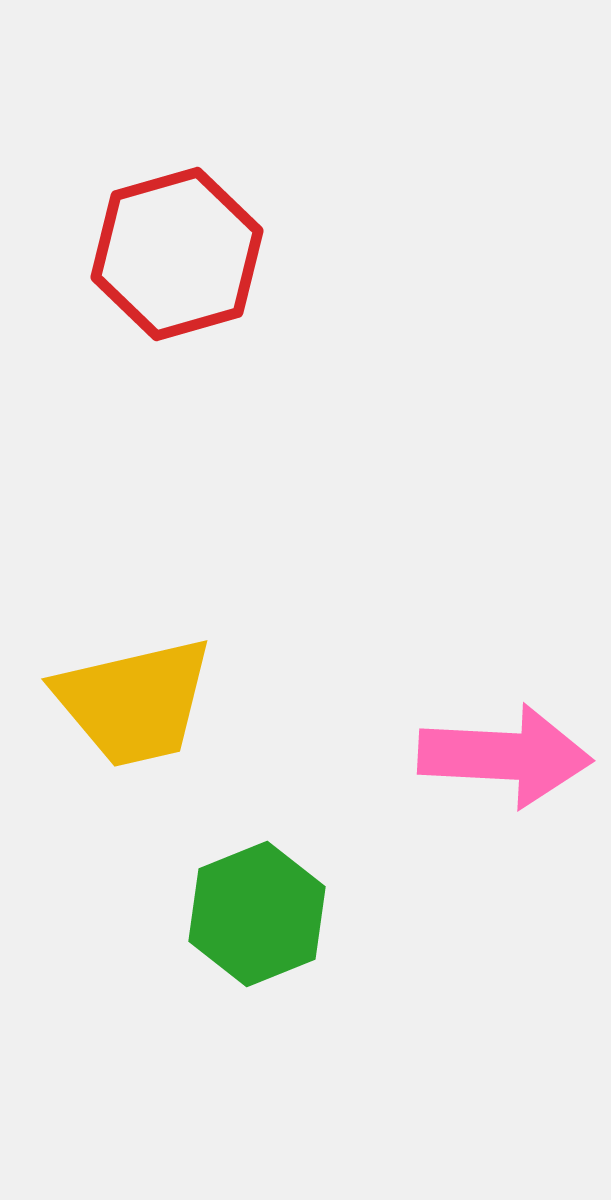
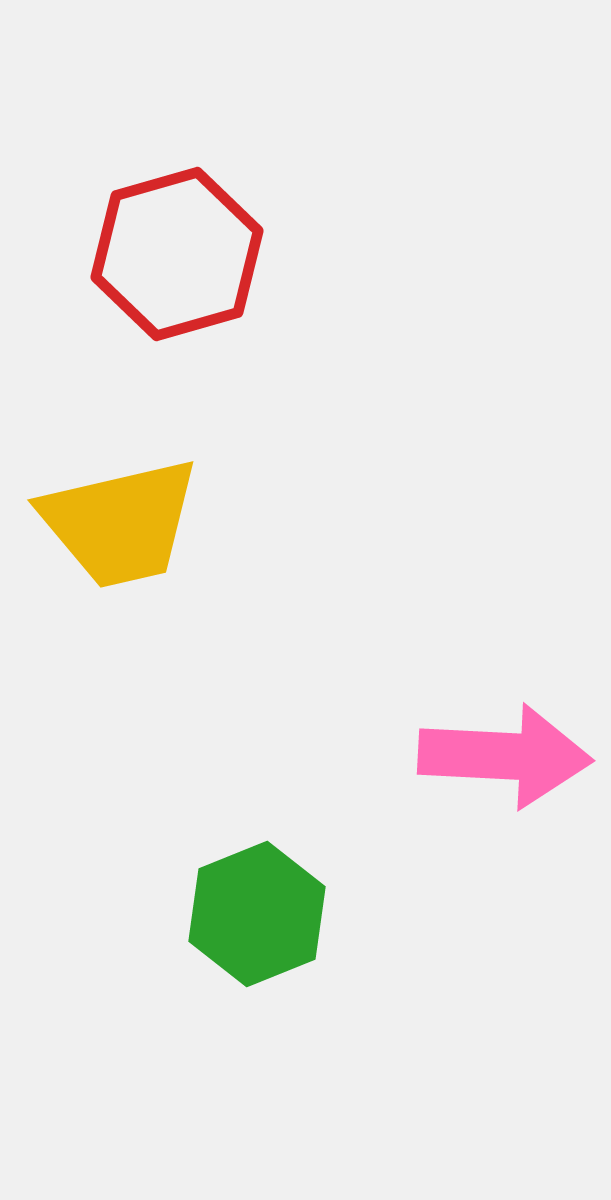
yellow trapezoid: moved 14 px left, 179 px up
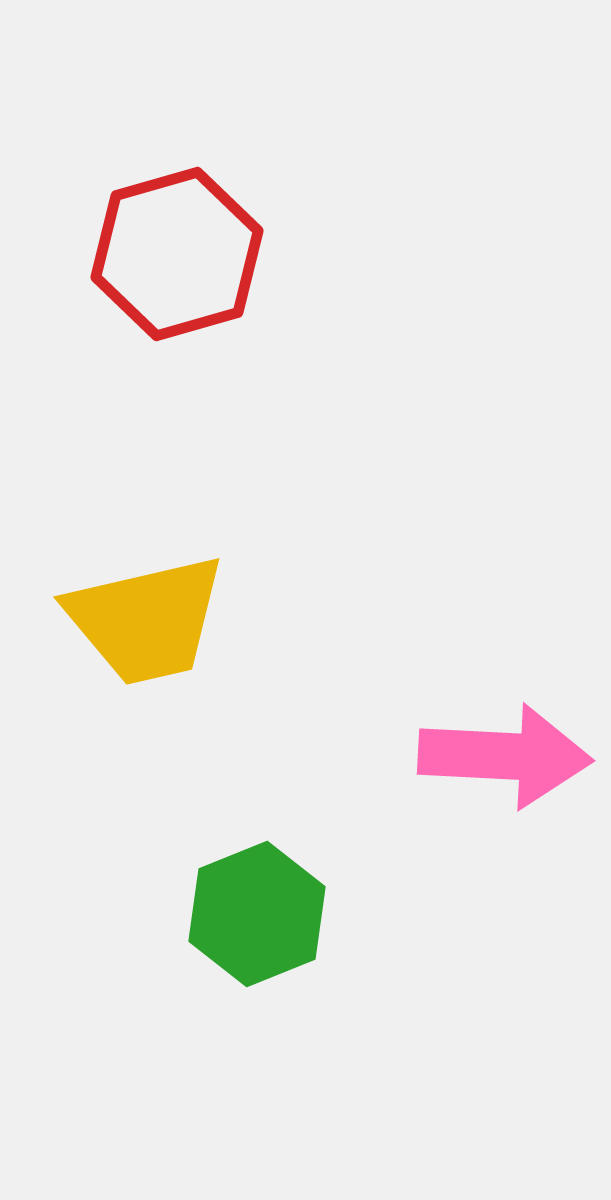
yellow trapezoid: moved 26 px right, 97 px down
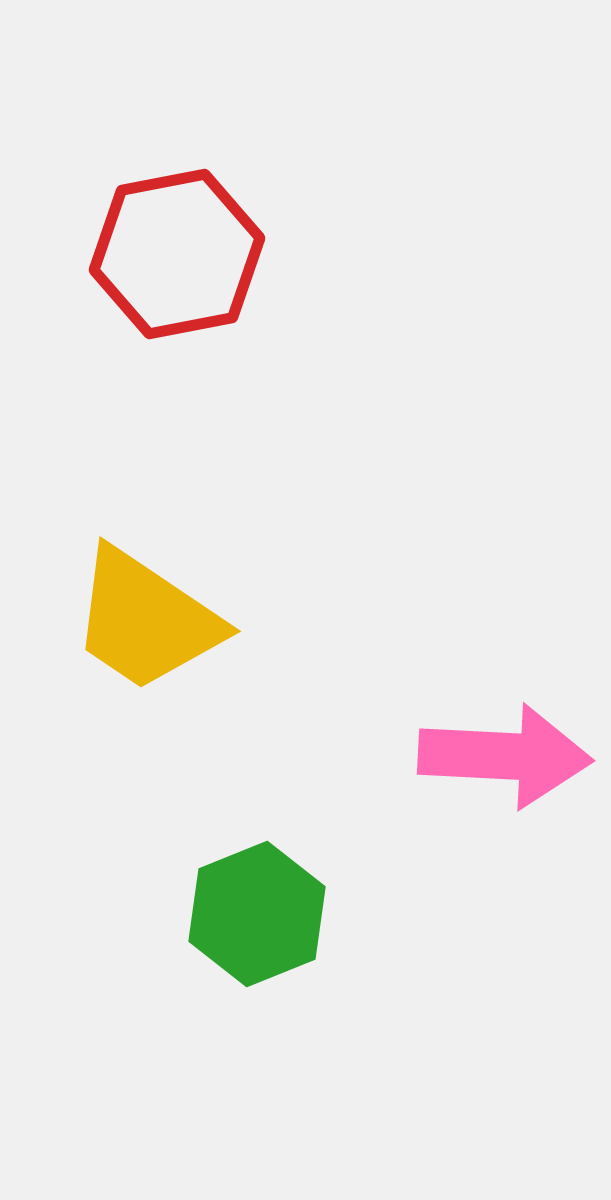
red hexagon: rotated 5 degrees clockwise
yellow trapezoid: rotated 47 degrees clockwise
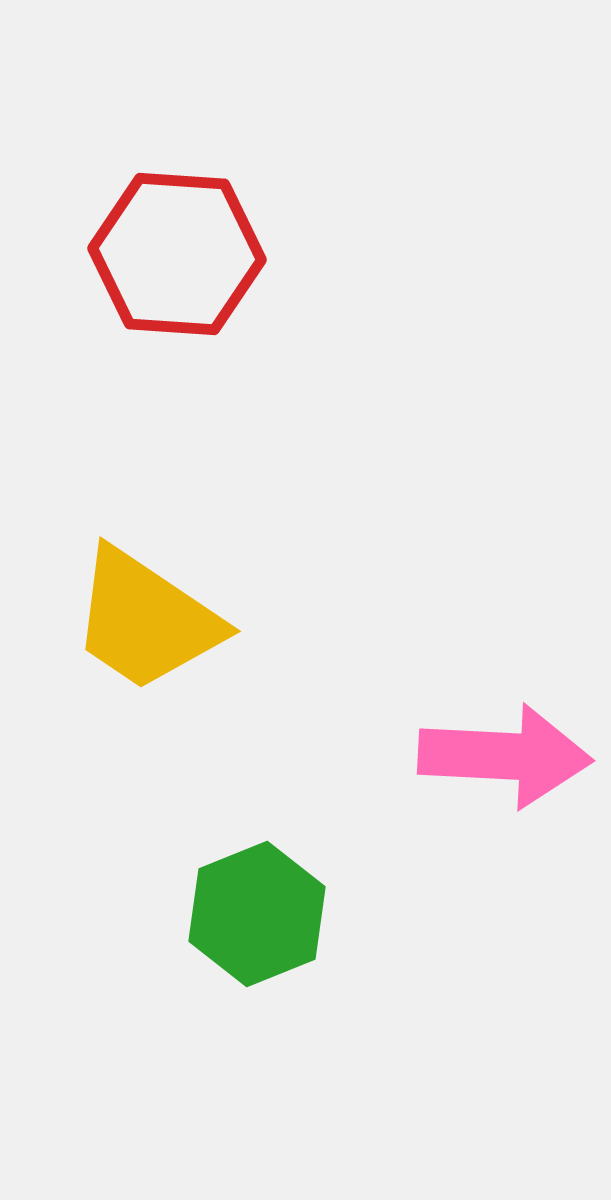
red hexagon: rotated 15 degrees clockwise
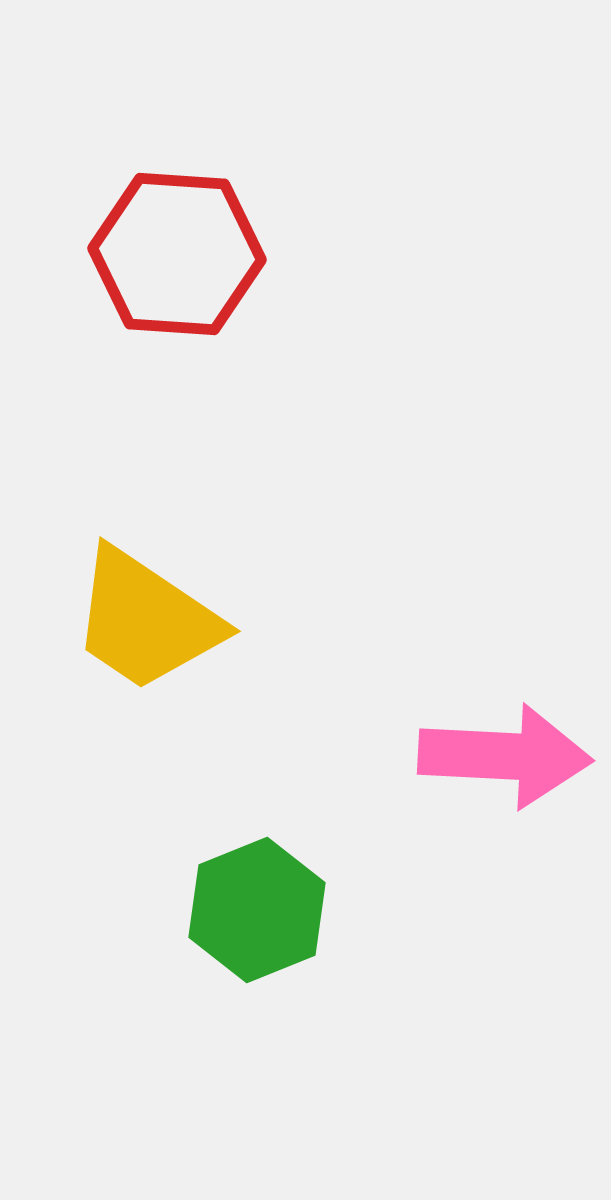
green hexagon: moved 4 px up
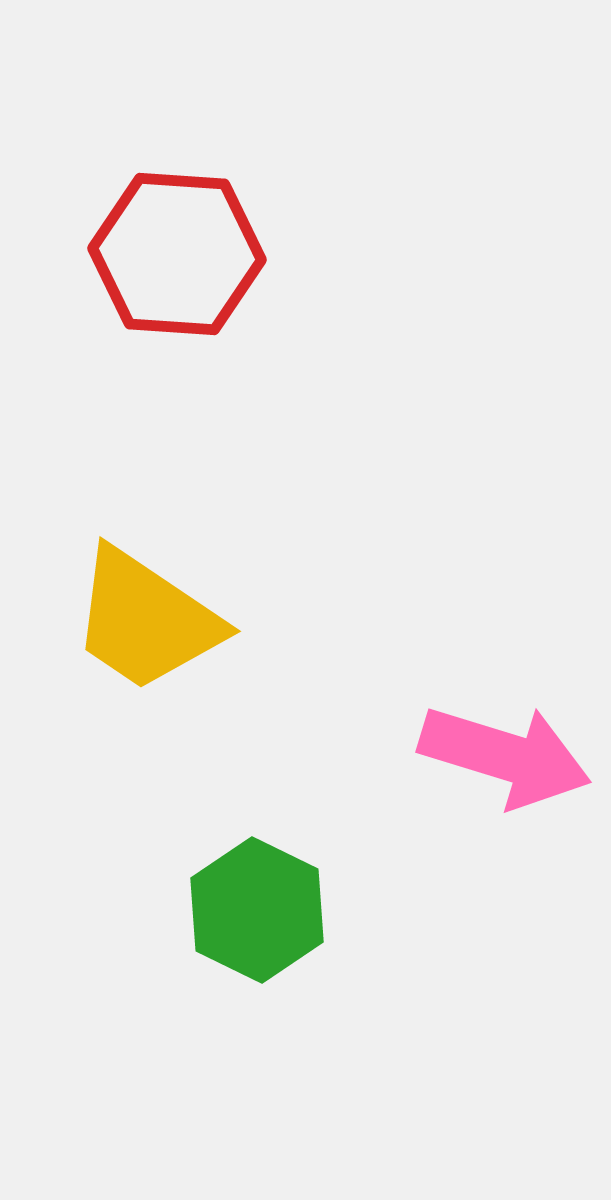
pink arrow: rotated 14 degrees clockwise
green hexagon: rotated 12 degrees counterclockwise
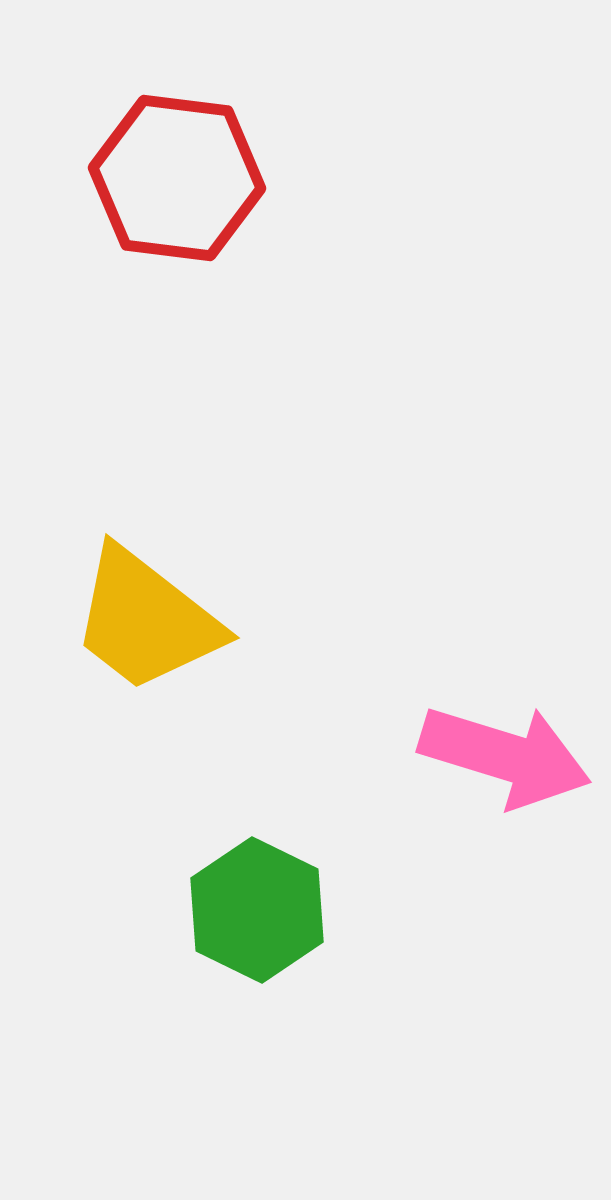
red hexagon: moved 76 px up; rotated 3 degrees clockwise
yellow trapezoid: rotated 4 degrees clockwise
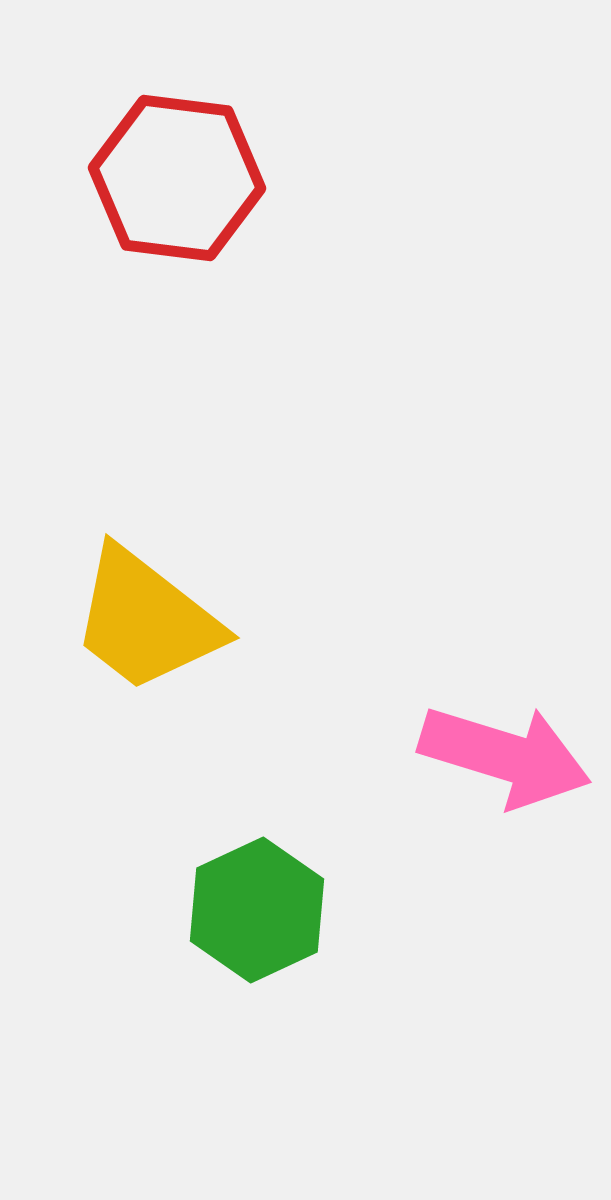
green hexagon: rotated 9 degrees clockwise
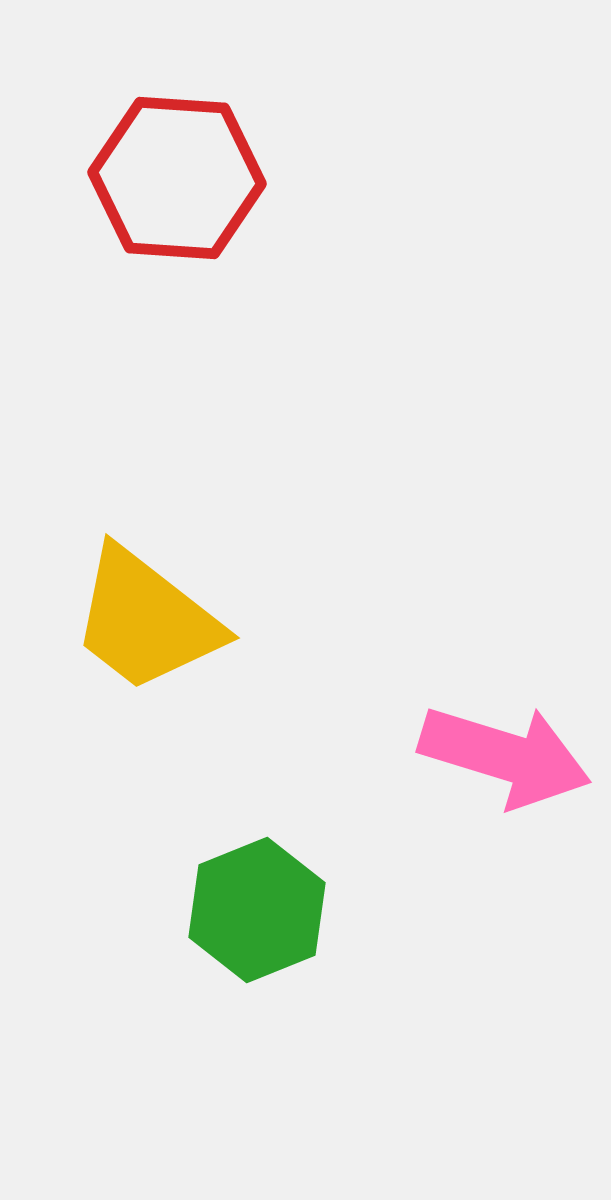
red hexagon: rotated 3 degrees counterclockwise
green hexagon: rotated 3 degrees clockwise
